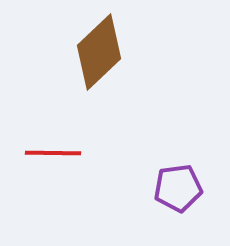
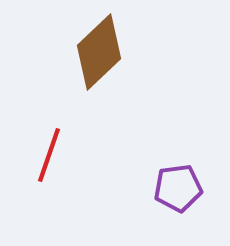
red line: moved 4 px left, 2 px down; rotated 72 degrees counterclockwise
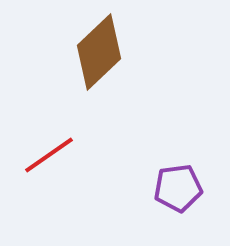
red line: rotated 36 degrees clockwise
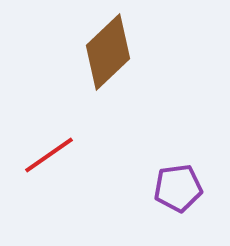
brown diamond: moved 9 px right
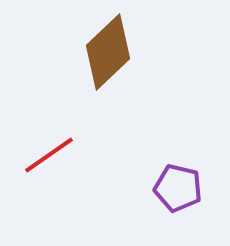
purple pentagon: rotated 21 degrees clockwise
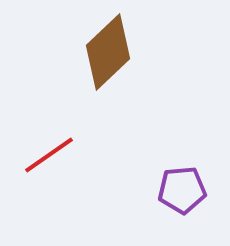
purple pentagon: moved 4 px right, 2 px down; rotated 18 degrees counterclockwise
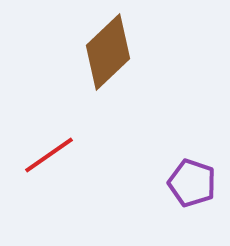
purple pentagon: moved 10 px right, 7 px up; rotated 24 degrees clockwise
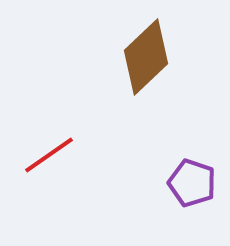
brown diamond: moved 38 px right, 5 px down
